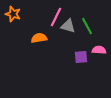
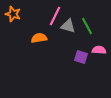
pink line: moved 1 px left, 1 px up
purple square: rotated 24 degrees clockwise
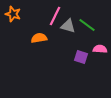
green line: moved 1 px up; rotated 24 degrees counterclockwise
pink semicircle: moved 1 px right, 1 px up
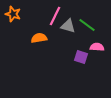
pink semicircle: moved 3 px left, 2 px up
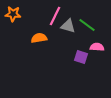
orange star: rotated 14 degrees counterclockwise
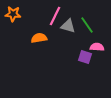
green line: rotated 18 degrees clockwise
purple square: moved 4 px right
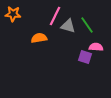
pink semicircle: moved 1 px left
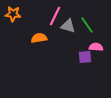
purple square: rotated 24 degrees counterclockwise
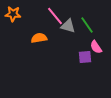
pink line: rotated 66 degrees counterclockwise
pink semicircle: rotated 128 degrees counterclockwise
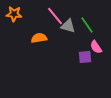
orange star: moved 1 px right
